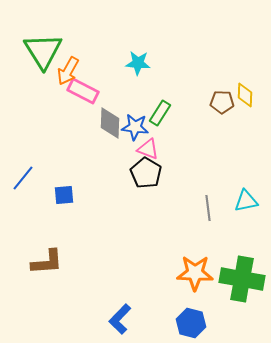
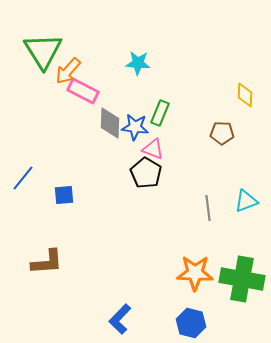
orange arrow: rotated 12 degrees clockwise
brown pentagon: moved 31 px down
green rectangle: rotated 10 degrees counterclockwise
pink triangle: moved 5 px right
cyan triangle: rotated 10 degrees counterclockwise
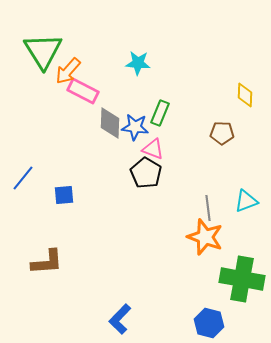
orange star: moved 10 px right, 36 px up; rotated 18 degrees clockwise
blue hexagon: moved 18 px right
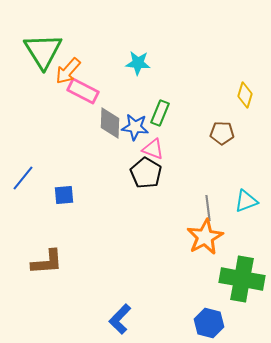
yellow diamond: rotated 15 degrees clockwise
orange star: rotated 24 degrees clockwise
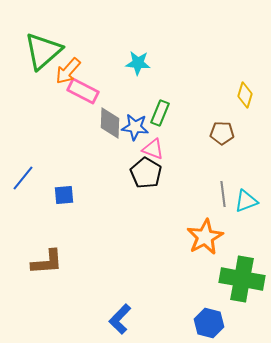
green triangle: rotated 21 degrees clockwise
gray line: moved 15 px right, 14 px up
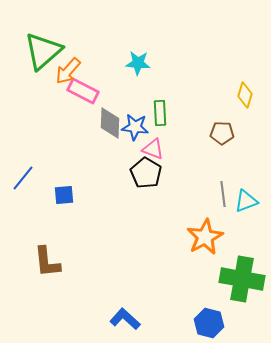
green rectangle: rotated 25 degrees counterclockwise
brown L-shape: rotated 88 degrees clockwise
blue L-shape: moved 5 px right; rotated 88 degrees clockwise
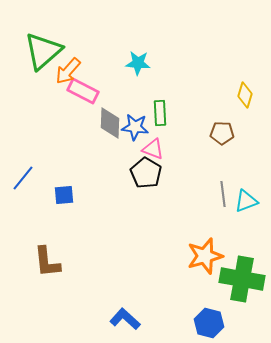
orange star: moved 19 px down; rotated 12 degrees clockwise
